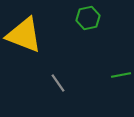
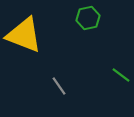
green line: rotated 48 degrees clockwise
gray line: moved 1 px right, 3 px down
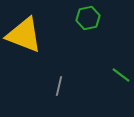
gray line: rotated 48 degrees clockwise
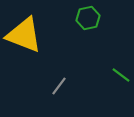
gray line: rotated 24 degrees clockwise
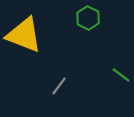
green hexagon: rotated 20 degrees counterclockwise
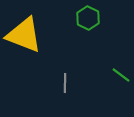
gray line: moved 6 px right, 3 px up; rotated 36 degrees counterclockwise
